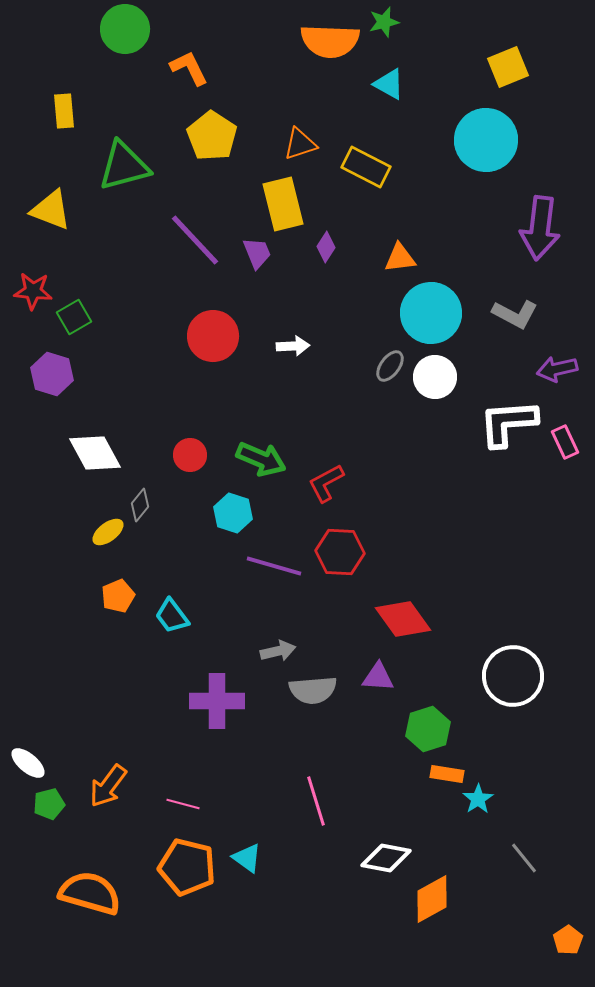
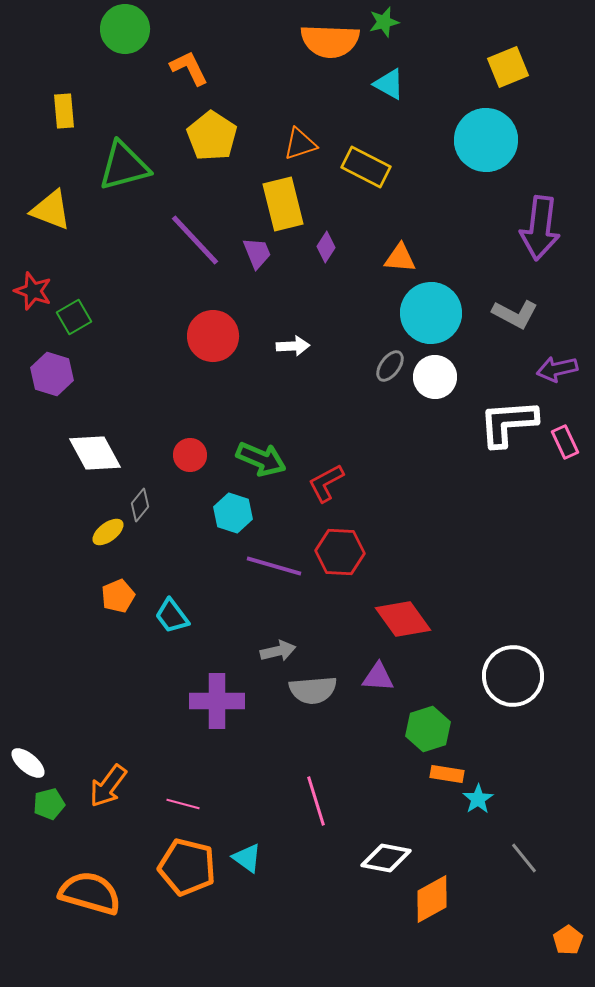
orange triangle at (400, 258): rotated 12 degrees clockwise
red star at (33, 291): rotated 15 degrees clockwise
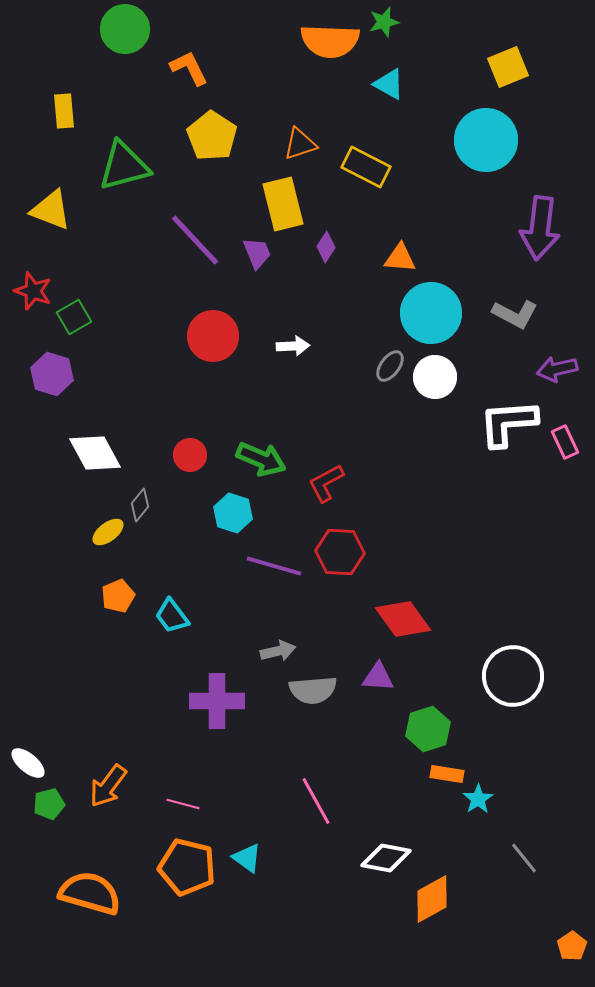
pink line at (316, 801): rotated 12 degrees counterclockwise
orange pentagon at (568, 940): moved 4 px right, 6 px down
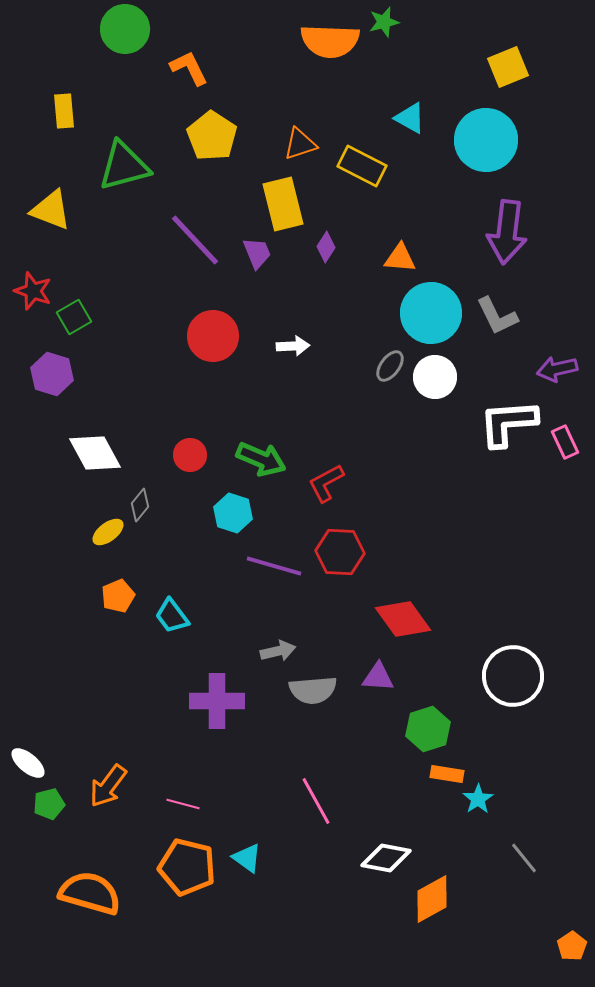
cyan triangle at (389, 84): moved 21 px right, 34 px down
yellow rectangle at (366, 167): moved 4 px left, 1 px up
purple arrow at (540, 228): moved 33 px left, 4 px down
gray L-shape at (515, 314): moved 18 px left, 2 px down; rotated 36 degrees clockwise
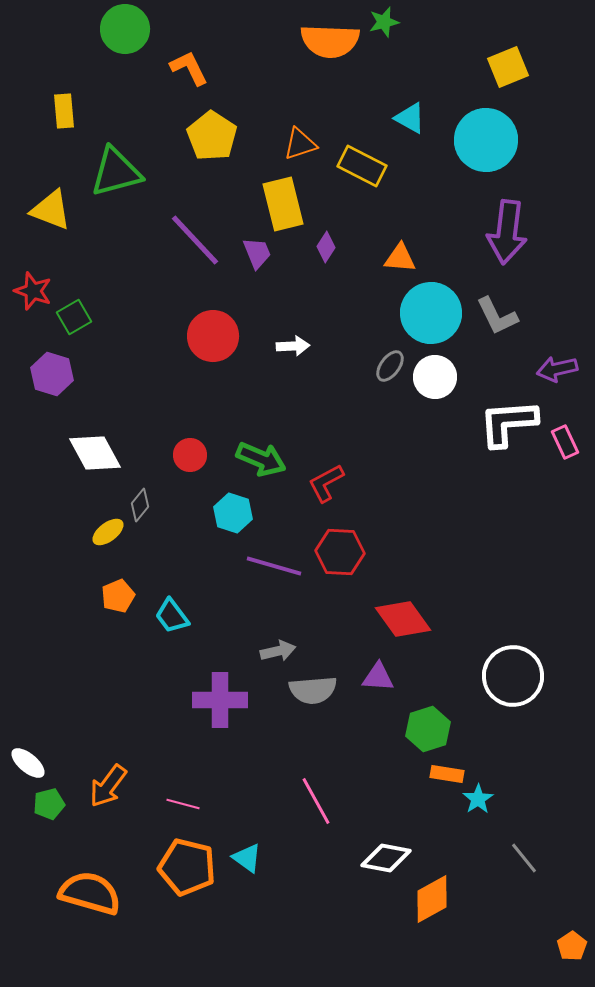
green triangle at (124, 166): moved 8 px left, 6 px down
purple cross at (217, 701): moved 3 px right, 1 px up
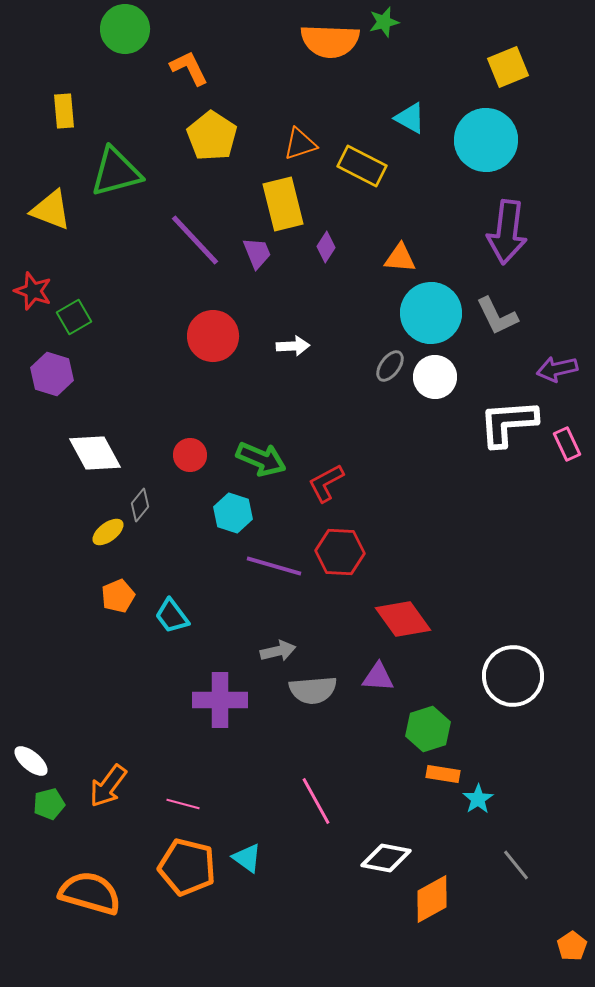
pink rectangle at (565, 442): moved 2 px right, 2 px down
white ellipse at (28, 763): moved 3 px right, 2 px up
orange rectangle at (447, 774): moved 4 px left
gray line at (524, 858): moved 8 px left, 7 px down
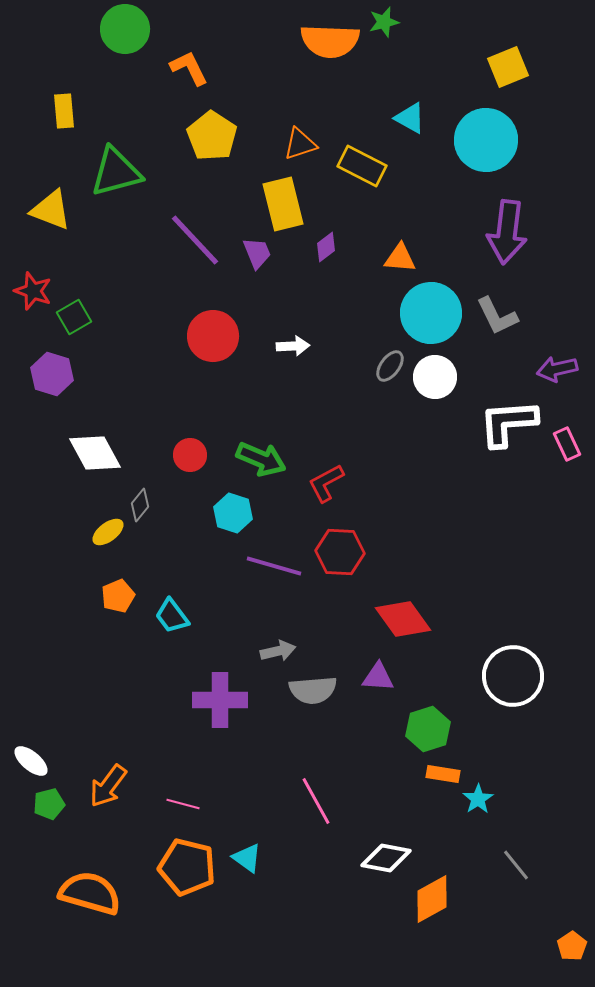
purple diamond at (326, 247): rotated 20 degrees clockwise
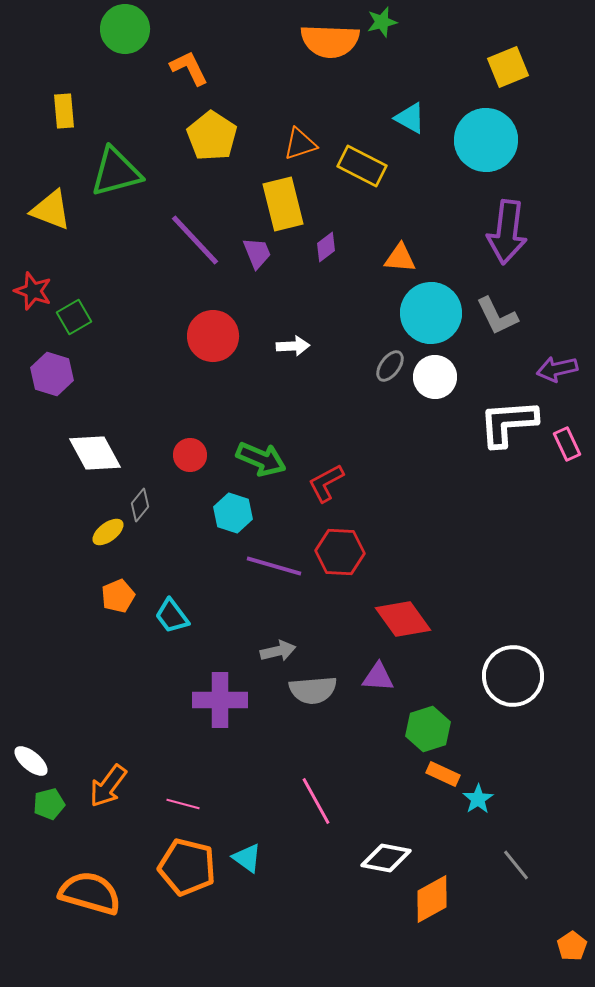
green star at (384, 22): moved 2 px left
orange rectangle at (443, 774): rotated 16 degrees clockwise
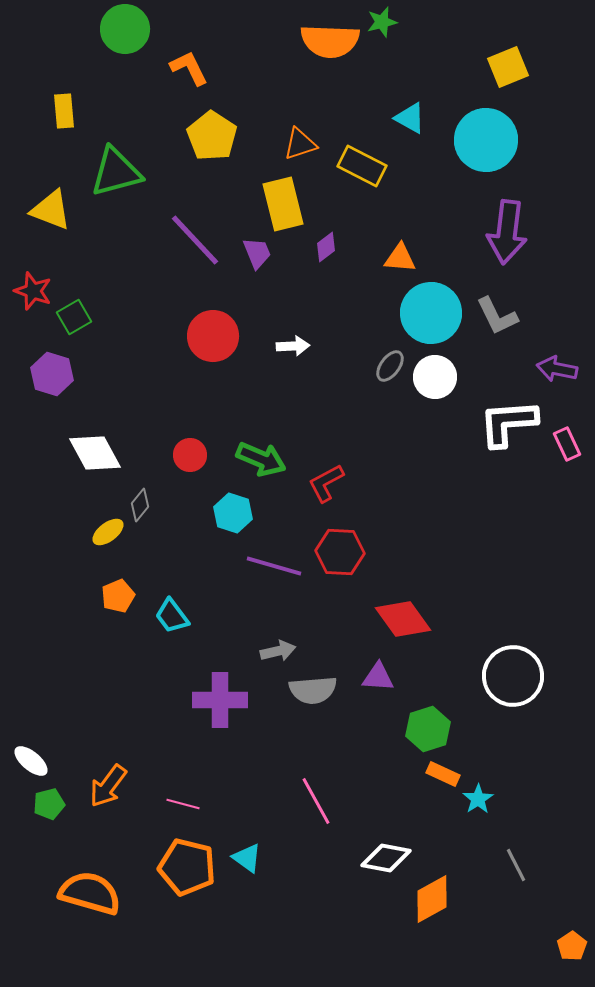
purple arrow at (557, 369): rotated 24 degrees clockwise
gray line at (516, 865): rotated 12 degrees clockwise
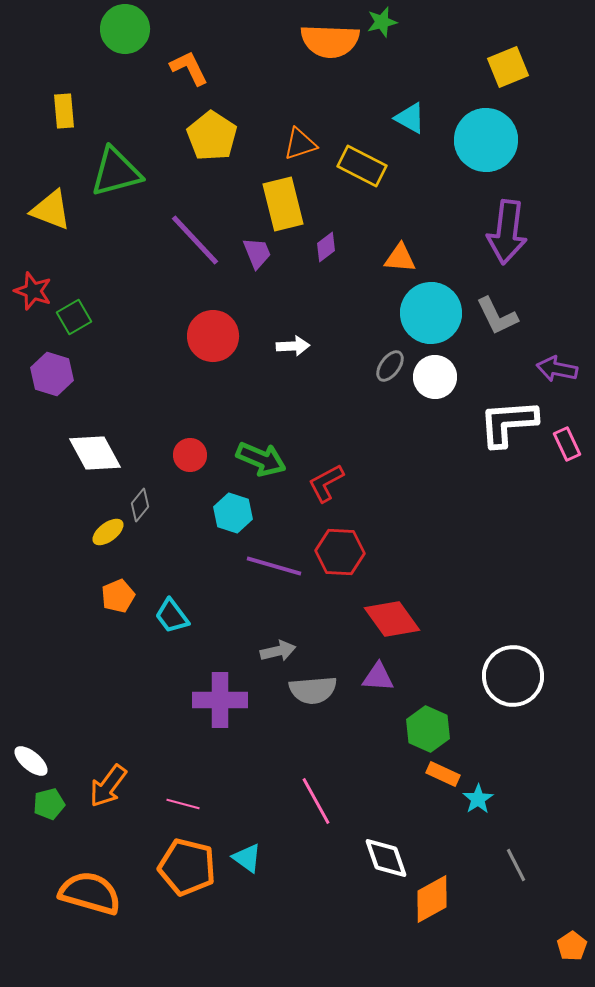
red diamond at (403, 619): moved 11 px left
green hexagon at (428, 729): rotated 18 degrees counterclockwise
white diamond at (386, 858): rotated 60 degrees clockwise
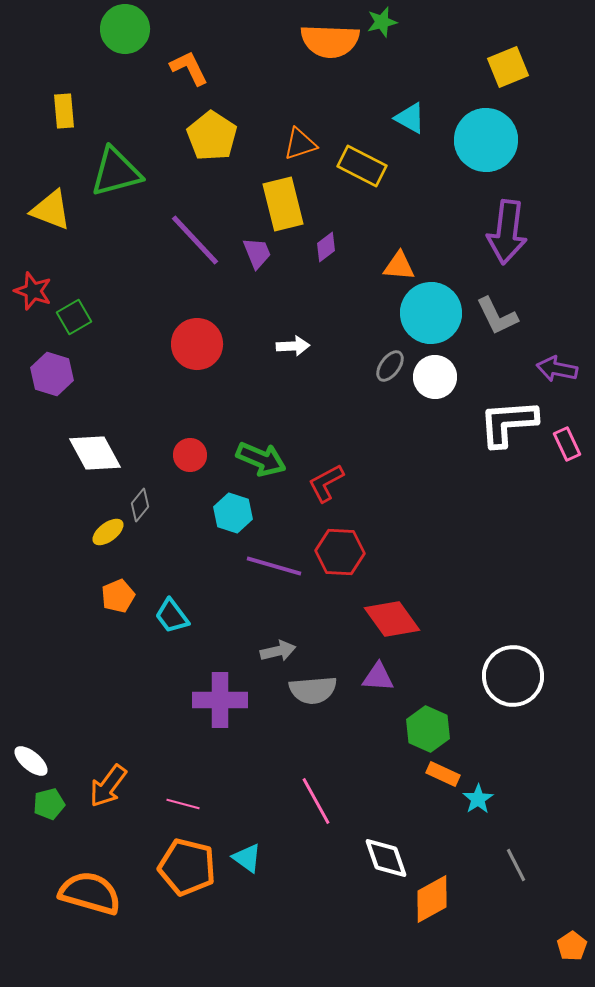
orange triangle at (400, 258): moved 1 px left, 8 px down
red circle at (213, 336): moved 16 px left, 8 px down
